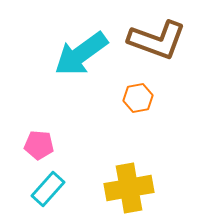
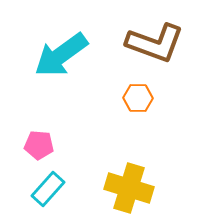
brown L-shape: moved 2 px left, 3 px down
cyan arrow: moved 20 px left, 1 px down
orange hexagon: rotated 12 degrees clockwise
yellow cross: rotated 27 degrees clockwise
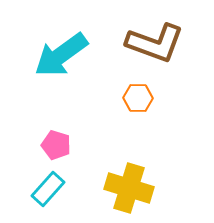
pink pentagon: moved 17 px right; rotated 12 degrees clockwise
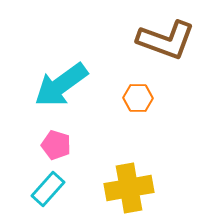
brown L-shape: moved 11 px right, 3 px up
cyan arrow: moved 30 px down
yellow cross: rotated 27 degrees counterclockwise
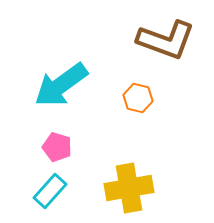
orange hexagon: rotated 12 degrees clockwise
pink pentagon: moved 1 px right, 2 px down
cyan rectangle: moved 2 px right, 2 px down
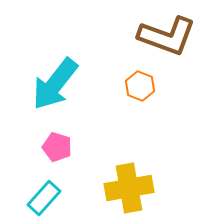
brown L-shape: moved 1 px right, 4 px up
cyan arrow: moved 6 px left, 1 px up; rotated 16 degrees counterclockwise
orange hexagon: moved 2 px right, 12 px up; rotated 8 degrees clockwise
cyan rectangle: moved 6 px left, 7 px down
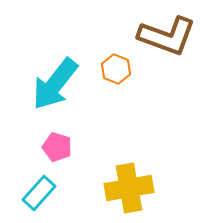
orange hexagon: moved 24 px left, 17 px up
cyan rectangle: moved 5 px left, 5 px up
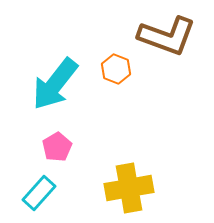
pink pentagon: rotated 24 degrees clockwise
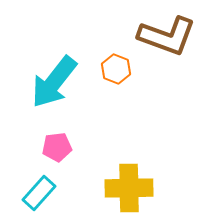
cyan arrow: moved 1 px left, 2 px up
pink pentagon: rotated 24 degrees clockwise
yellow cross: rotated 9 degrees clockwise
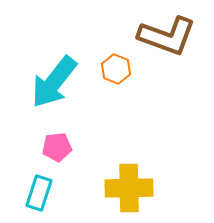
cyan rectangle: rotated 24 degrees counterclockwise
